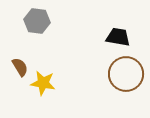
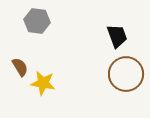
black trapezoid: moved 1 px left, 1 px up; rotated 60 degrees clockwise
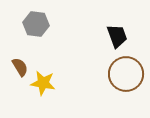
gray hexagon: moved 1 px left, 3 px down
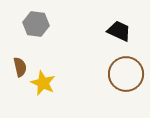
black trapezoid: moved 2 px right, 5 px up; rotated 45 degrees counterclockwise
brown semicircle: rotated 18 degrees clockwise
yellow star: rotated 15 degrees clockwise
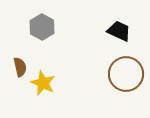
gray hexagon: moved 6 px right, 3 px down; rotated 20 degrees clockwise
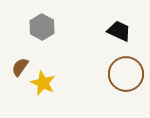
brown semicircle: rotated 132 degrees counterclockwise
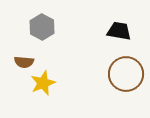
black trapezoid: rotated 15 degrees counterclockwise
brown semicircle: moved 4 px right, 5 px up; rotated 120 degrees counterclockwise
yellow star: rotated 25 degrees clockwise
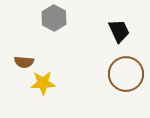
gray hexagon: moved 12 px right, 9 px up
black trapezoid: rotated 55 degrees clockwise
yellow star: rotated 20 degrees clockwise
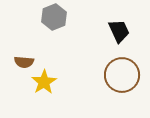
gray hexagon: moved 1 px up; rotated 10 degrees clockwise
brown circle: moved 4 px left, 1 px down
yellow star: moved 1 px right, 1 px up; rotated 30 degrees counterclockwise
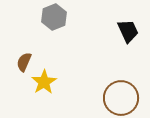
black trapezoid: moved 9 px right
brown semicircle: rotated 108 degrees clockwise
brown circle: moved 1 px left, 23 px down
